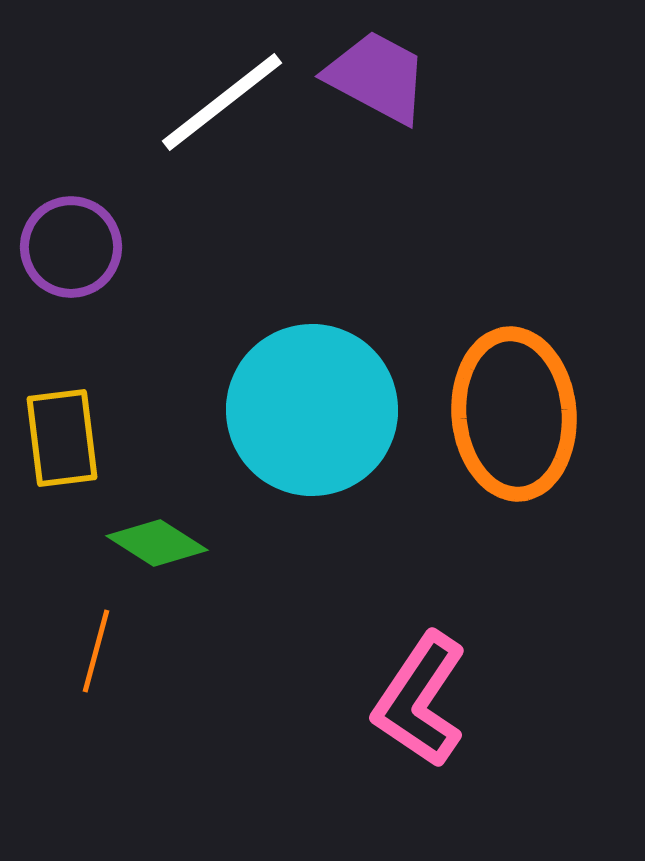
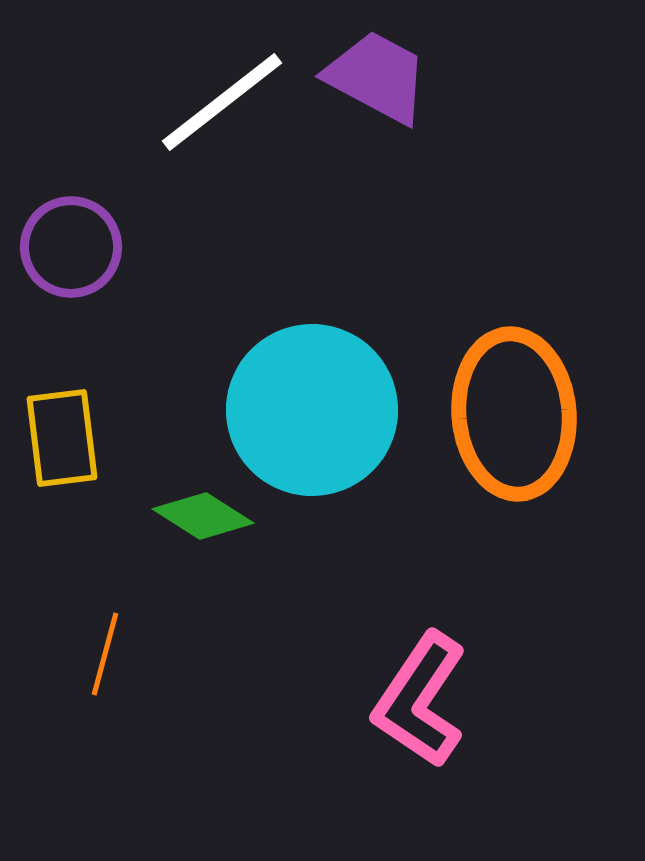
green diamond: moved 46 px right, 27 px up
orange line: moved 9 px right, 3 px down
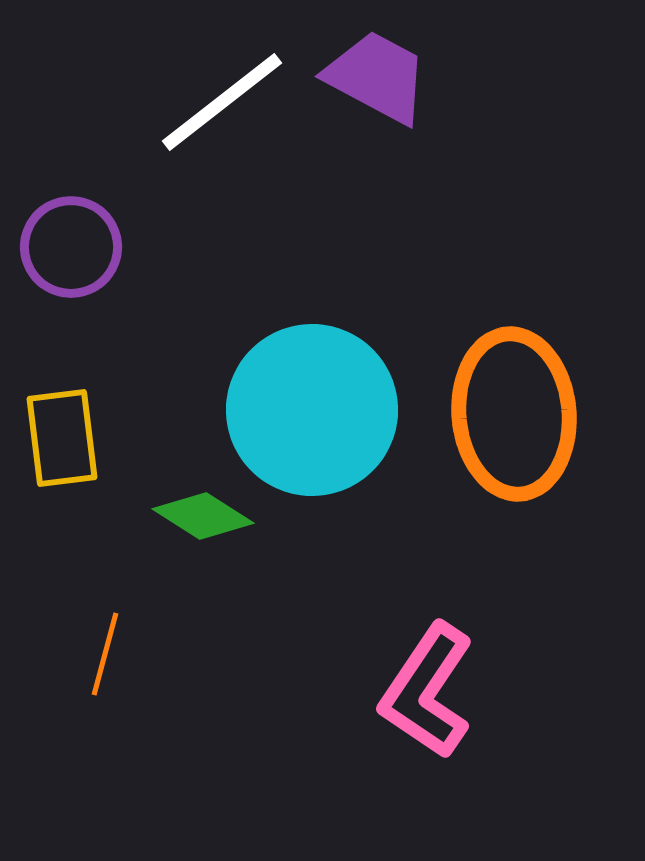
pink L-shape: moved 7 px right, 9 px up
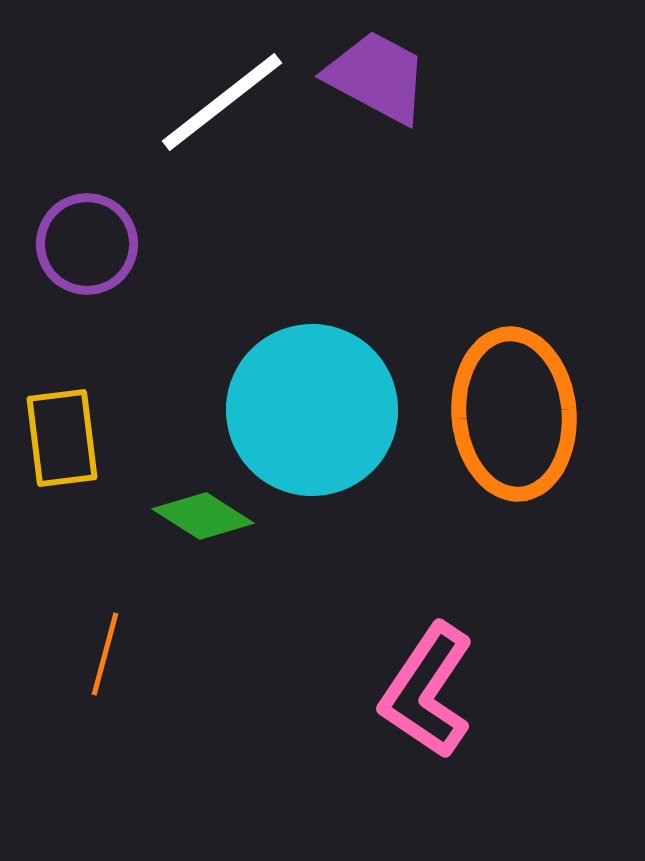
purple circle: moved 16 px right, 3 px up
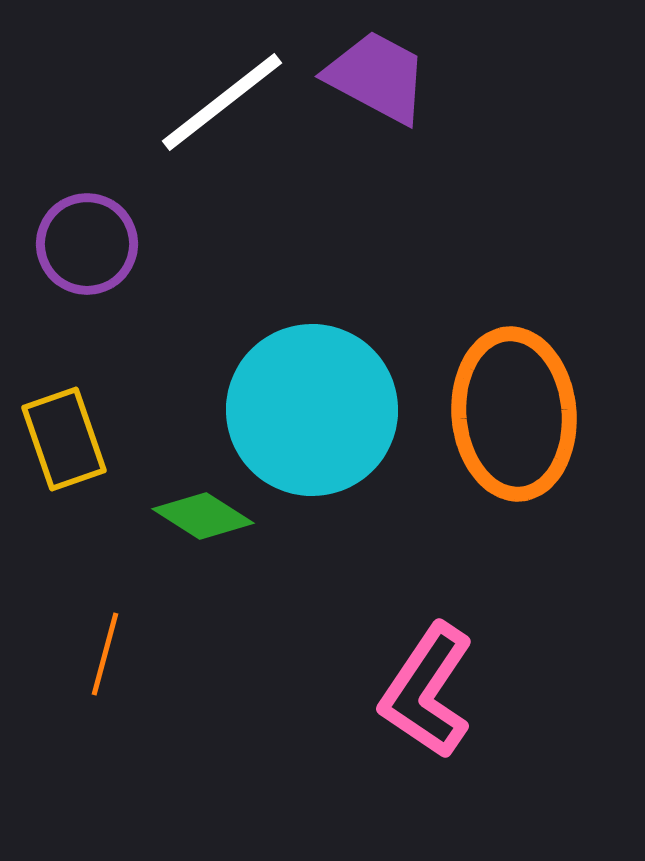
yellow rectangle: moved 2 px right, 1 px down; rotated 12 degrees counterclockwise
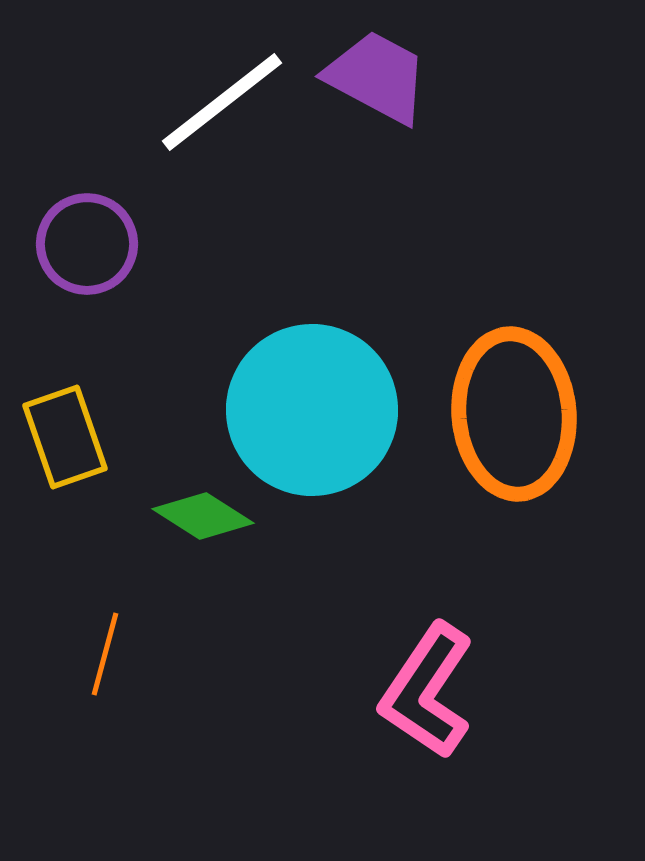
yellow rectangle: moved 1 px right, 2 px up
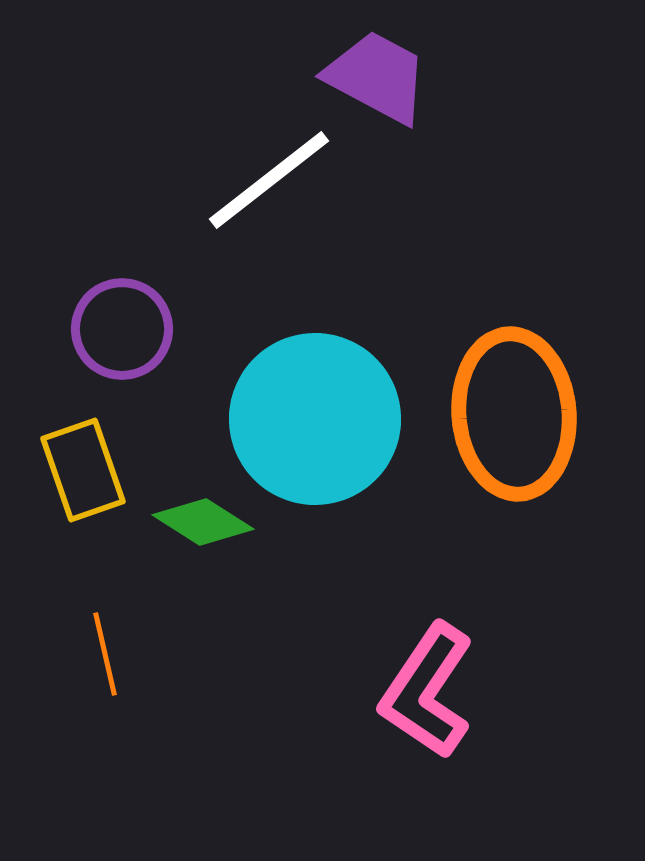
white line: moved 47 px right, 78 px down
purple circle: moved 35 px right, 85 px down
cyan circle: moved 3 px right, 9 px down
yellow rectangle: moved 18 px right, 33 px down
green diamond: moved 6 px down
orange line: rotated 28 degrees counterclockwise
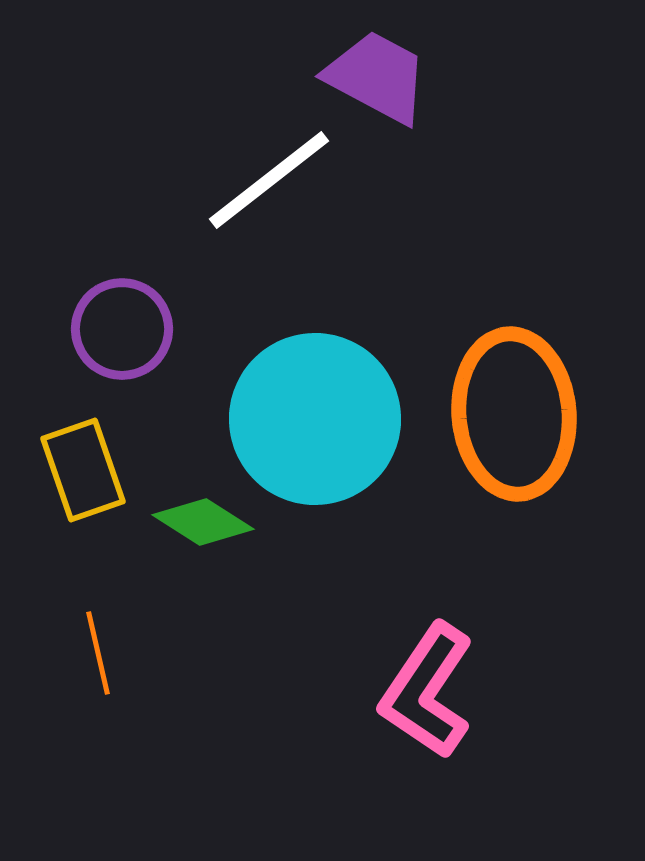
orange line: moved 7 px left, 1 px up
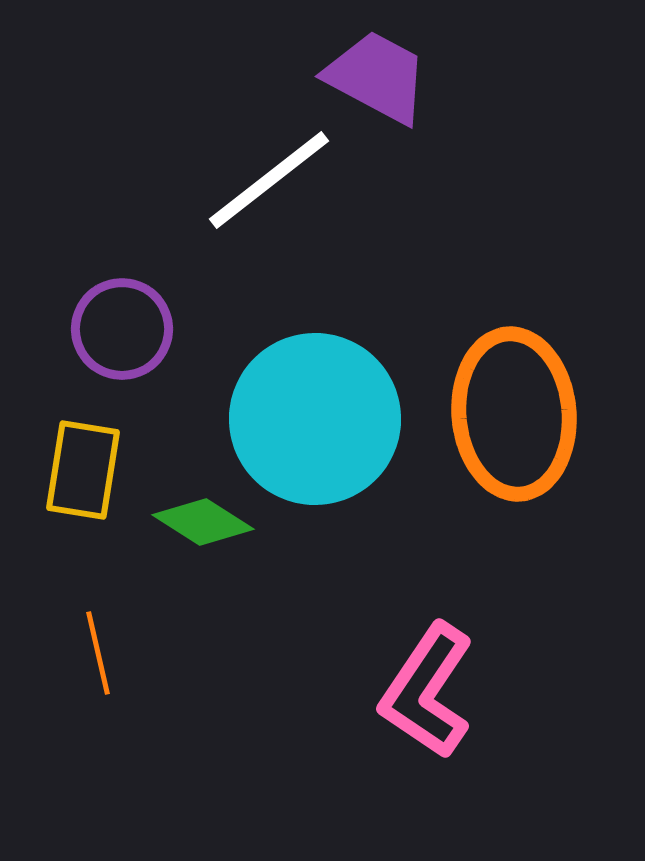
yellow rectangle: rotated 28 degrees clockwise
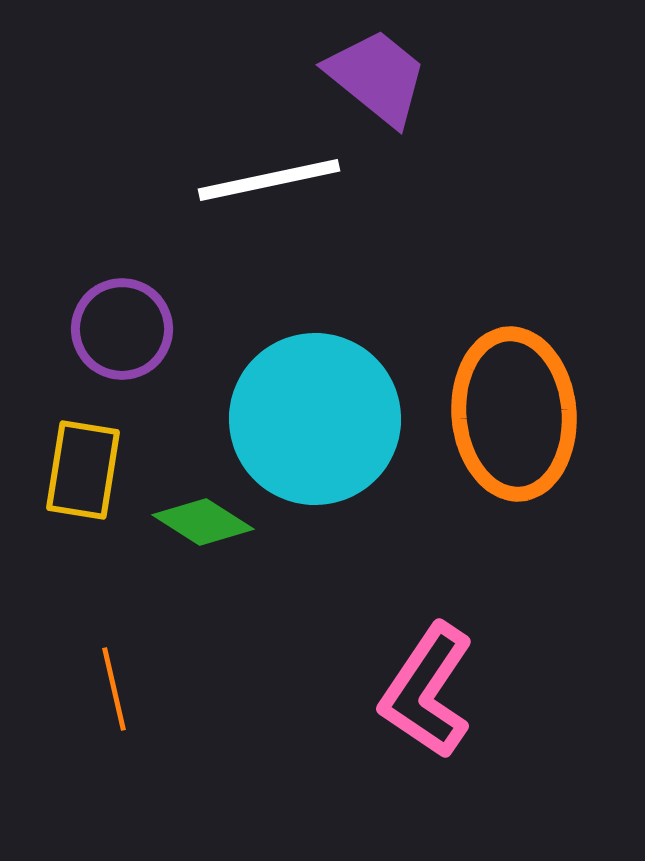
purple trapezoid: rotated 11 degrees clockwise
white line: rotated 26 degrees clockwise
orange line: moved 16 px right, 36 px down
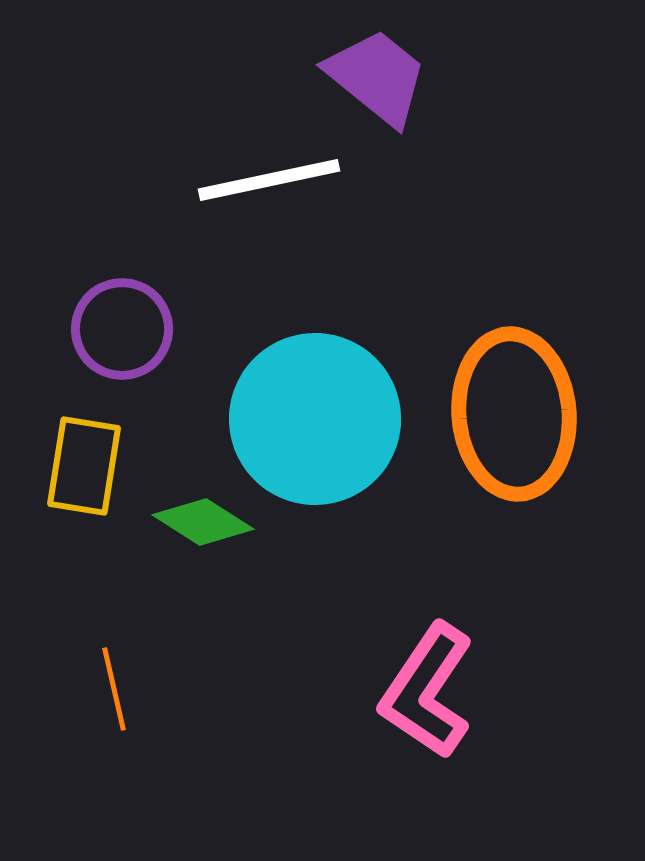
yellow rectangle: moved 1 px right, 4 px up
